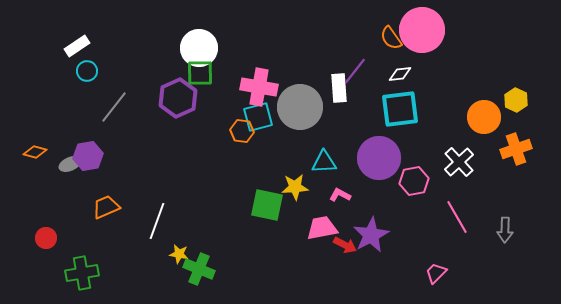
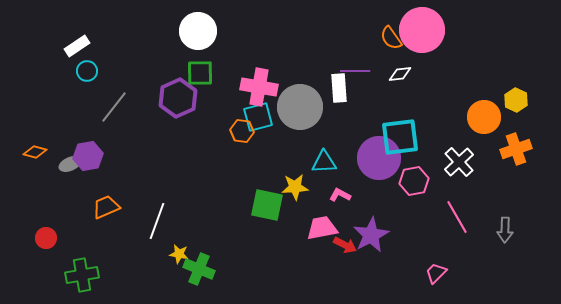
white circle at (199, 48): moved 1 px left, 17 px up
purple line at (355, 71): rotated 52 degrees clockwise
cyan square at (400, 109): moved 28 px down
green cross at (82, 273): moved 2 px down
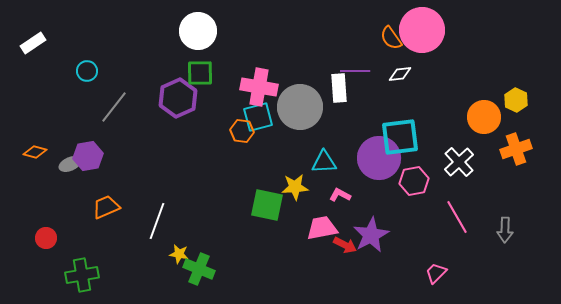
white rectangle at (77, 46): moved 44 px left, 3 px up
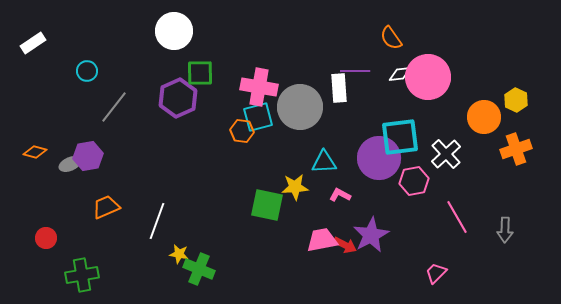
pink circle at (422, 30): moved 6 px right, 47 px down
white circle at (198, 31): moved 24 px left
white cross at (459, 162): moved 13 px left, 8 px up
pink trapezoid at (322, 228): moved 12 px down
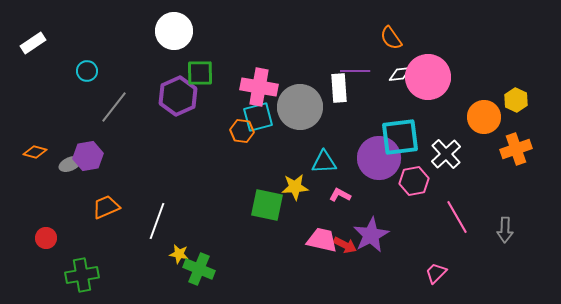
purple hexagon at (178, 98): moved 2 px up
pink trapezoid at (322, 240): rotated 24 degrees clockwise
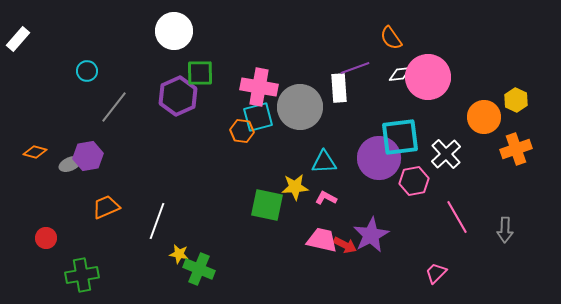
white rectangle at (33, 43): moved 15 px left, 4 px up; rotated 15 degrees counterclockwise
purple line at (355, 71): moved 3 px up; rotated 20 degrees counterclockwise
pink L-shape at (340, 195): moved 14 px left, 3 px down
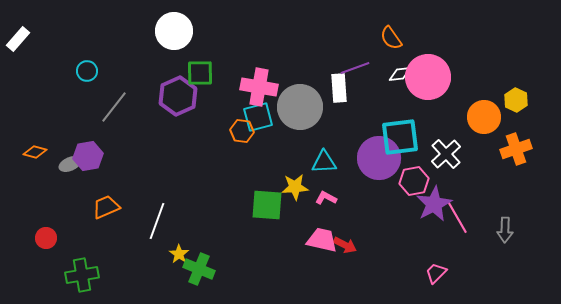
green square at (267, 205): rotated 8 degrees counterclockwise
purple star at (371, 235): moved 63 px right, 31 px up
yellow star at (179, 254): rotated 24 degrees clockwise
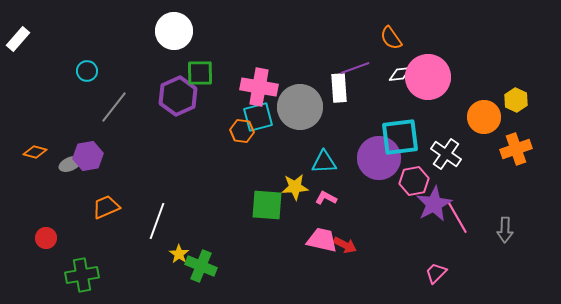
white cross at (446, 154): rotated 12 degrees counterclockwise
green cross at (199, 269): moved 2 px right, 3 px up
